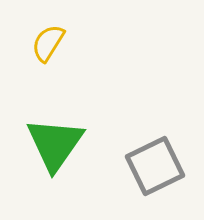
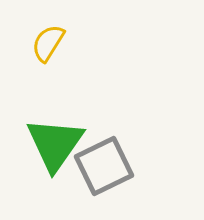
gray square: moved 51 px left
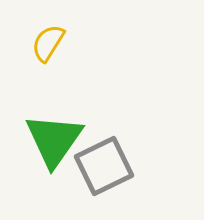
green triangle: moved 1 px left, 4 px up
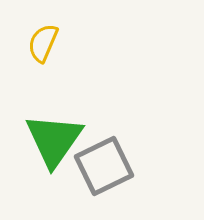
yellow semicircle: moved 5 px left; rotated 9 degrees counterclockwise
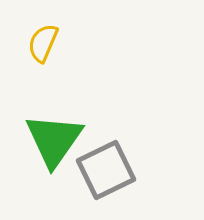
gray square: moved 2 px right, 4 px down
